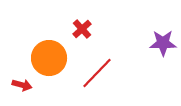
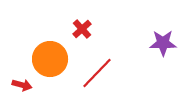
orange circle: moved 1 px right, 1 px down
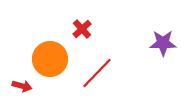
red arrow: moved 1 px down
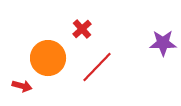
orange circle: moved 2 px left, 1 px up
red line: moved 6 px up
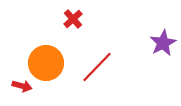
red cross: moved 9 px left, 10 px up
purple star: rotated 28 degrees counterclockwise
orange circle: moved 2 px left, 5 px down
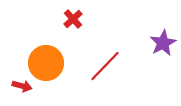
red line: moved 8 px right, 1 px up
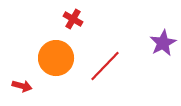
red cross: rotated 18 degrees counterclockwise
orange circle: moved 10 px right, 5 px up
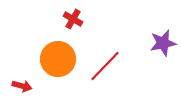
purple star: rotated 16 degrees clockwise
orange circle: moved 2 px right, 1 px down
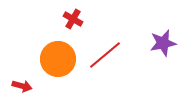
red line: moved 11 px up; rotated 6 degrees clockwise
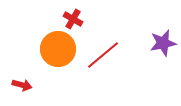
red line: moved 2 px left
orange circle: moved 10 px up
red arrow: moved 1 px up
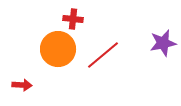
red cross: rotated 24 degrees counterclockwise
red arrow: rotated 12 degrees counterclockwise
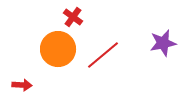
red cross: moved 2 px up; rotated 30 degrees clockwise
